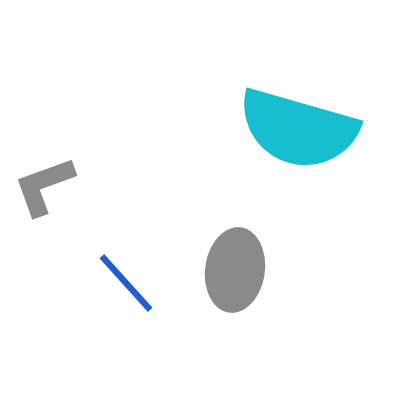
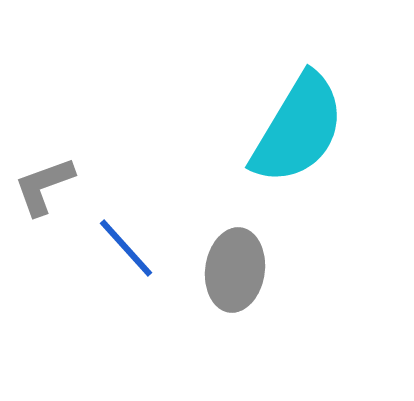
cyan semicircle: rotated 75 degrees counterclockwise
blue line: moved 35 px up
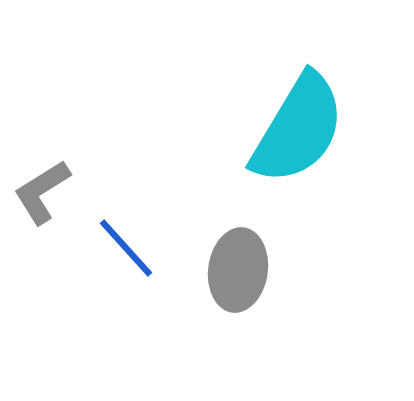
gray L-shape: moved 2 px left, 6 px down; rotated 12 degrees counterclockwise
gray ellipse: moved 3 px right
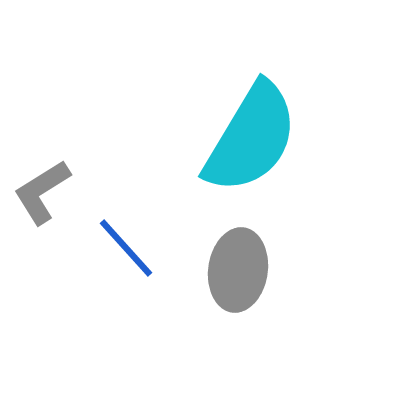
cyan semicircle: moved 47 px left, 9 px down
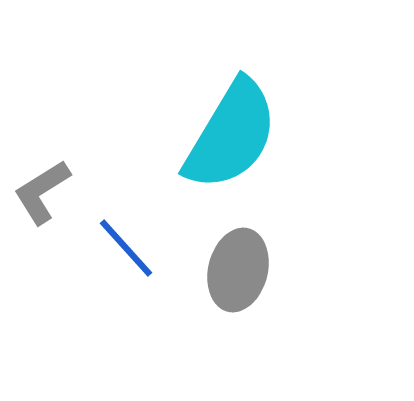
cyan semicircle: moved 20 px left, 3 px up
gray ellipse: rotated 6 degrees clockwise
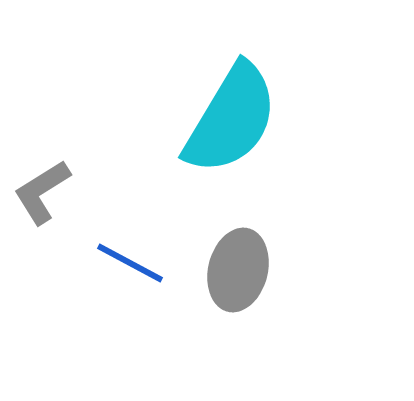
cyan semicircle: moved 16 px up
blue line: moved 4 px right, 15 px down; rotated 20 degrees counterclockwise
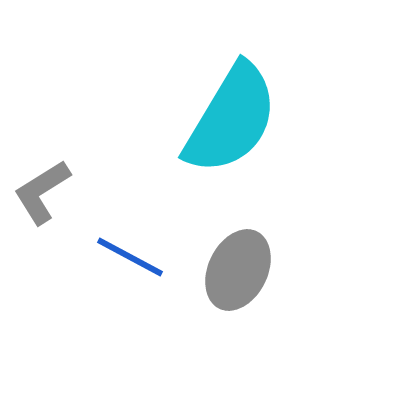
blue line: moved 6 px up
gray ellipse: rotated 12 degrees clockwise
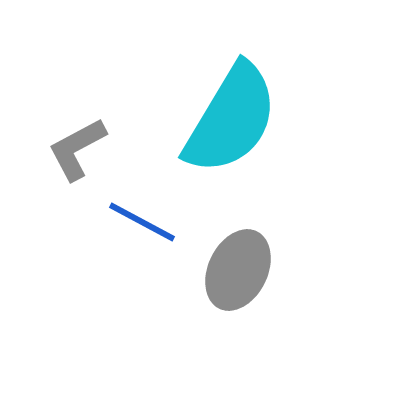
gray L-shape: moved 35 px right, 43 px up; rotated 4 degrees clockwise
blue line: moved 12 px right, 35 px up
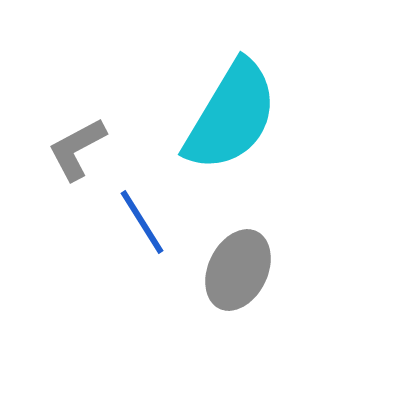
cyan semicircle: moved 3 px up
blue line: rotated 30 degrees clockwise
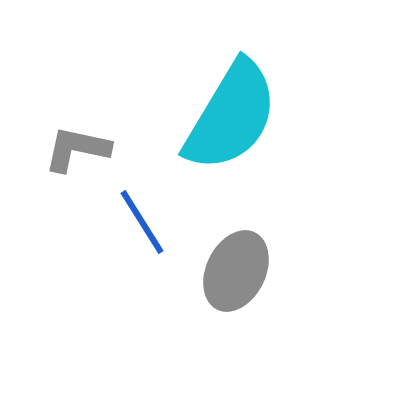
gray L-shape: rotated 40 degrees clockwise
gray ellipse: moved 2 px left, 1 px down
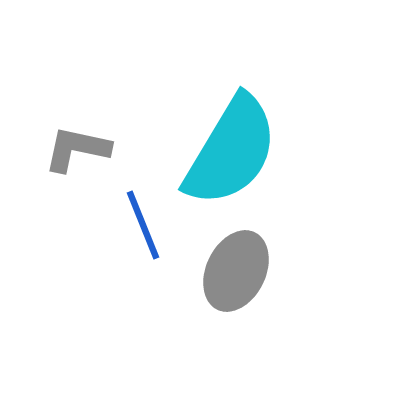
cyan semicircle: moved 35 px down
blue line: moved 1 px right, 3 px down; rotated 10 degrees clockwise
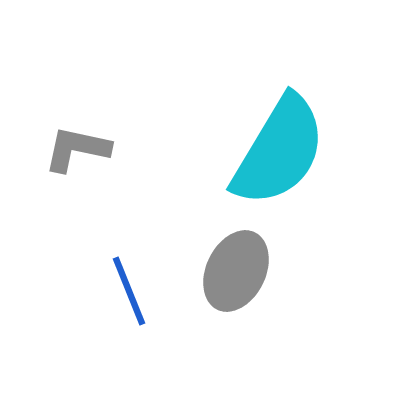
cyan semicircle: moved 48 px right
blue line: moved 14 px left, 66 px down
